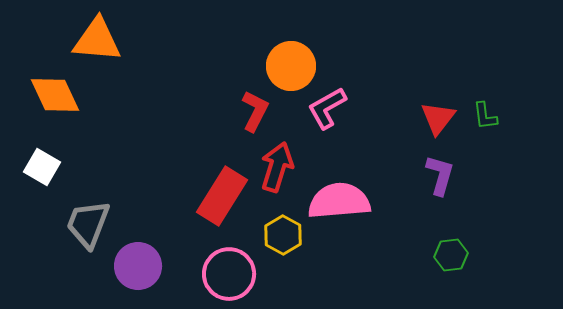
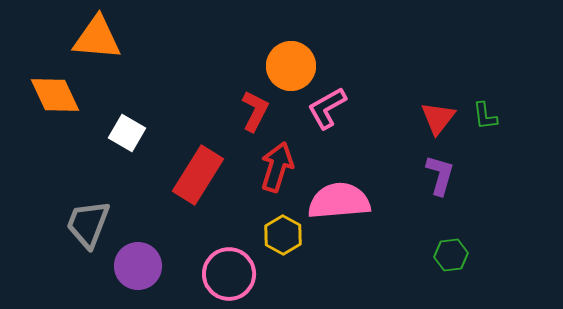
orange triangle: moved 2 px up
white square: moved 85 px right, 34 px up
red rectangle: moved 24 px left, 21 px up
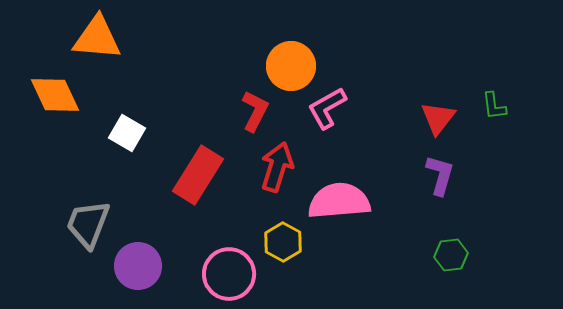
green L-shape: moved 9 px right, 10 px up
yellow hexagon: moved 7 px down
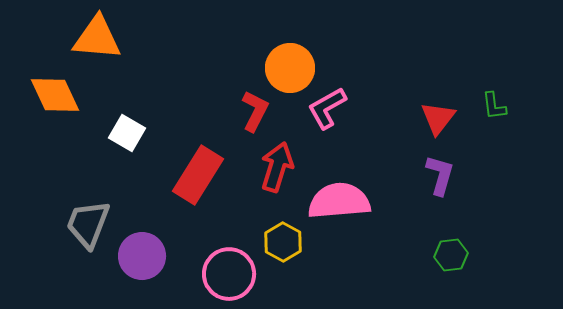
orange circle: moved 1 px left, 2 px down
purple circle: moved 4 px right, 10 px up
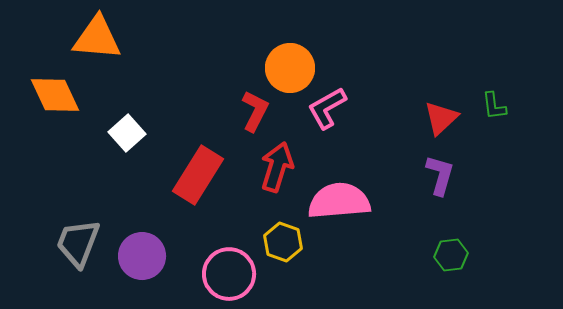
red triangle: moved 3 px right; rotated 9 degrees clockwise
white square: rotated 18 degrees clockwise
gray trapezoid: moved 10 px left, 19 px down
yellow hexagon: rotated 9 degrees counterclockwise
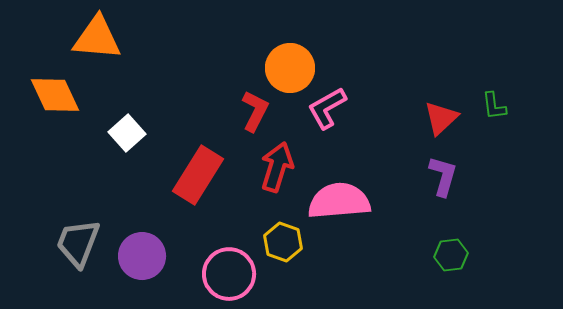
purple L-shape: moved 3 px right, 1 px down
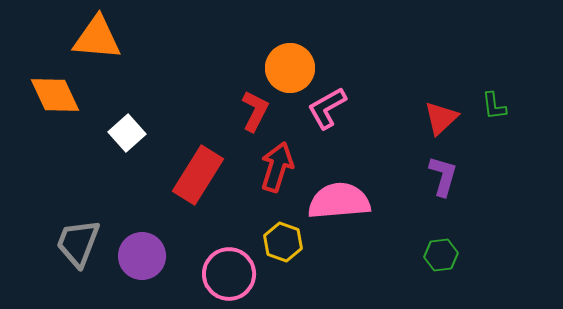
green hexagon: moved 10 px left
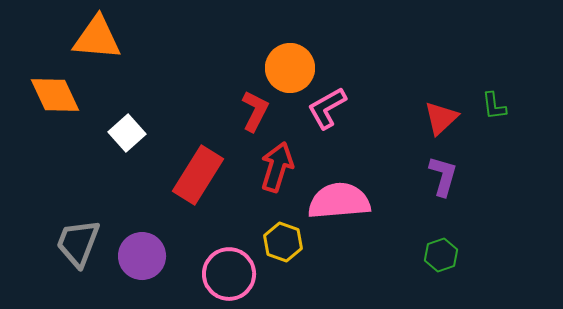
green hexagon: rotated 12 degrees counterclockwise
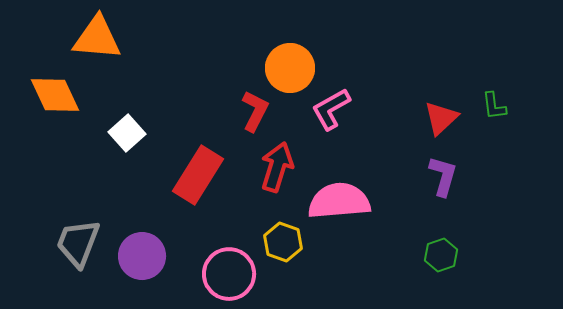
pink L-shape: moved 4 px right, 1 px down
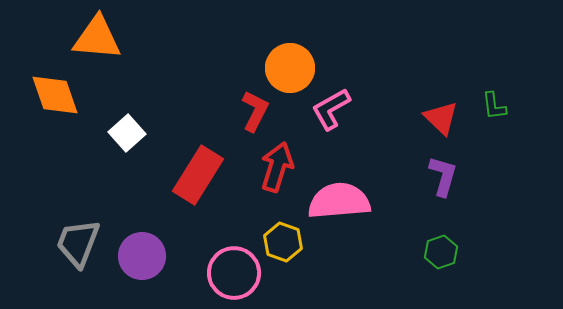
orange diamond: rotated 6 degrees clockwise
red triangle: rotated 33 degrees counterclockwise
green hexagon: moved 3 px up
pink circle: moved 5 px right, 1 px up
